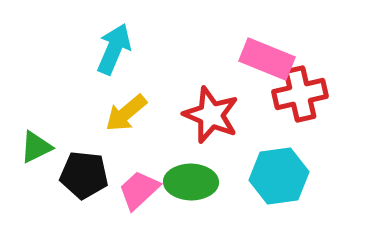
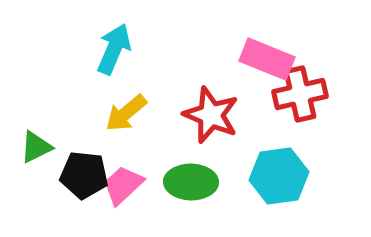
pink trapezoid: moved 16 px left, 5 px up
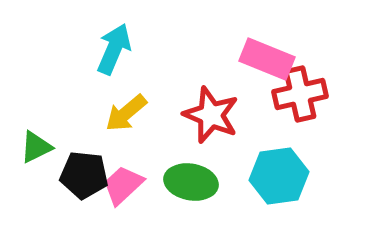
green ellipse: rotated 9 degrees clockwise
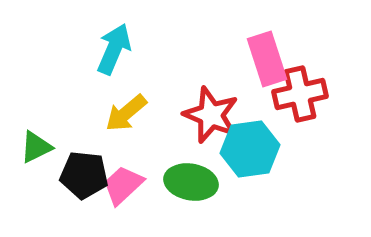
pink rectangle: rotated 50 degrees clockwise
cyan hexagon: moved 29 px left, 27 px up
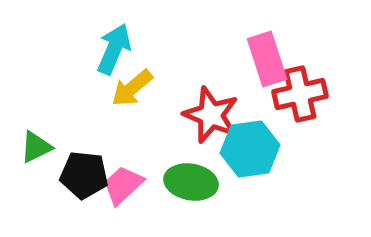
yellow arrow: moved 6 px right, 25 px up
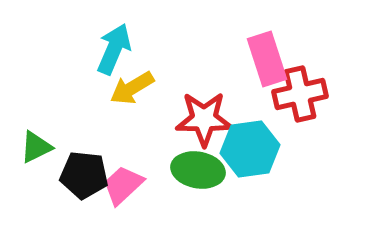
yellow arrow: rotated 9 degrees clockwise
red star: moved 7 px left, 4 px down; rotated 22 degrees counterclockwise
green ellipse: moved 7 px right, 12 px up
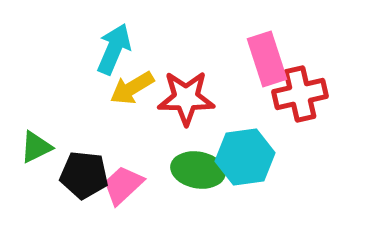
red star: moved 18 px left, 21 px up
cyan hexagon: moved 5 px left, 8 px down
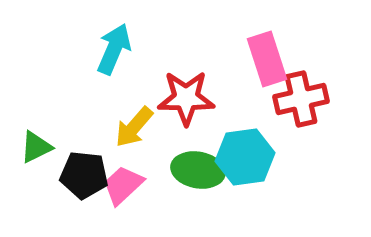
yellow arrow: moved 2 px right, 39 px down; rotated 18 degrees counterclockwise
red cross: moved 1 px right, 5 px down
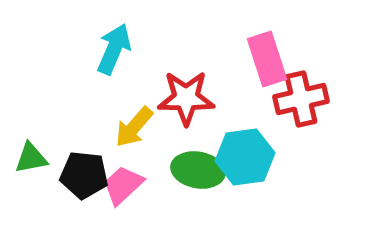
green triangle: moved 5 px left, 11 px down; rotated 15 degrees clockwise
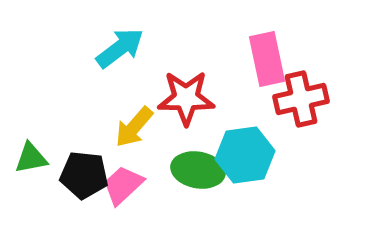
cyan arrow: moved 6 px right, 1 px up; rotated 30 degrees clockwise
pink rectangle: rotated 6 degrees clockwise
cyan hexagon: moved 2 px up
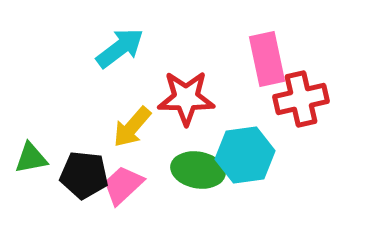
yellow arrow: moved 2 px left
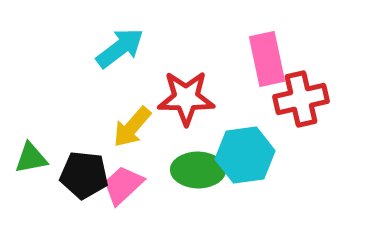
green ellipse: rotated 9 degrees counterclockwise
